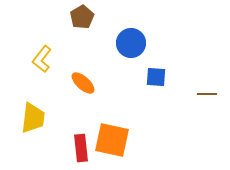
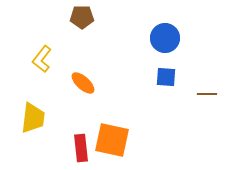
brown pentagon: rotated 30 degrees clockwise
blue circle: moved 34 px right, 5 px up
blue square: moved 10 px right
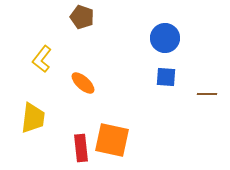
brown pentagon: rotated 20 degrees clockwise
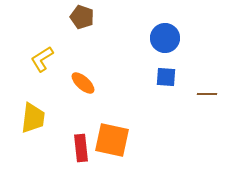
yellow L-shape: rotated 20 degrees clockwise
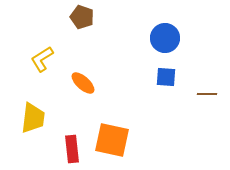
red rectangle: moved 9 px left, 1 px down
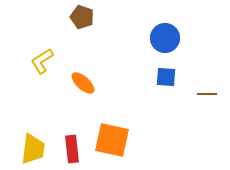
yellow L-shape: moved 2 px down
yellow trapezoid: moved 31 px down
